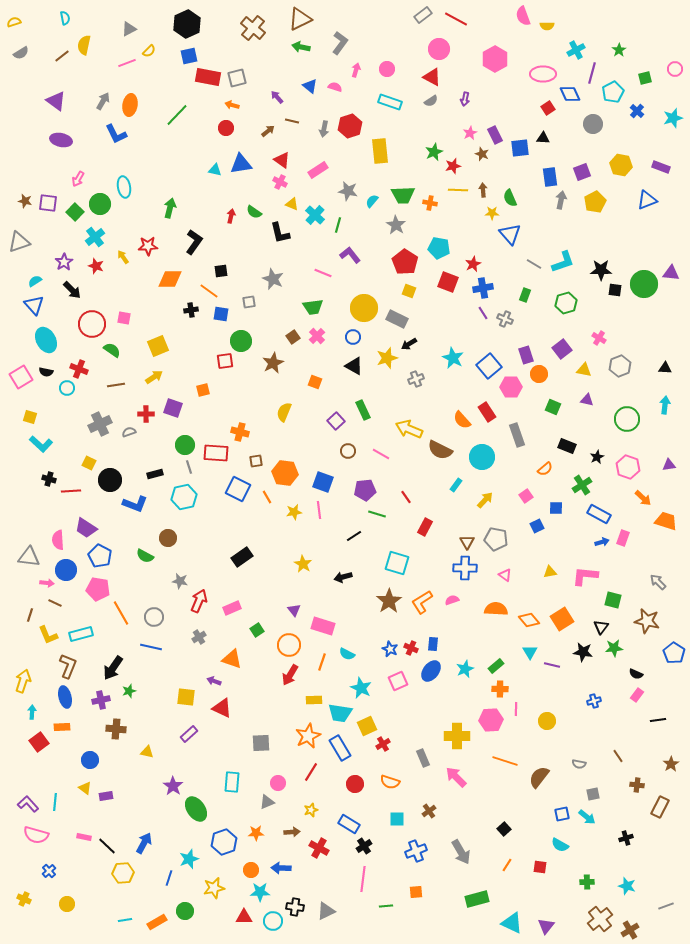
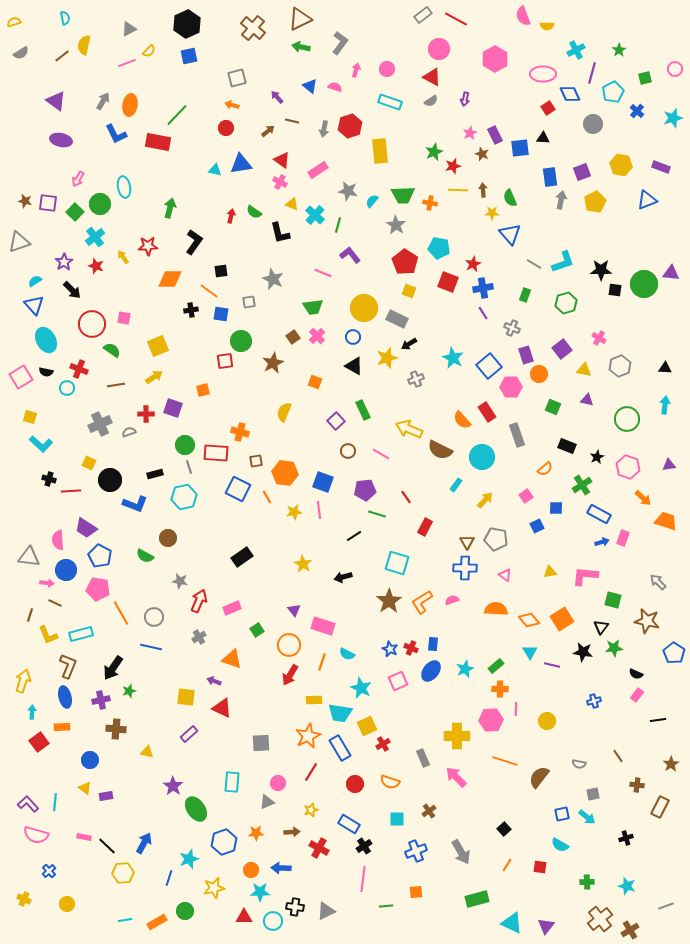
red rectangle at (208, 77): moved 50 px left, 65 px down
gray cross at (505, 319): moved 7 px right, 9 px down
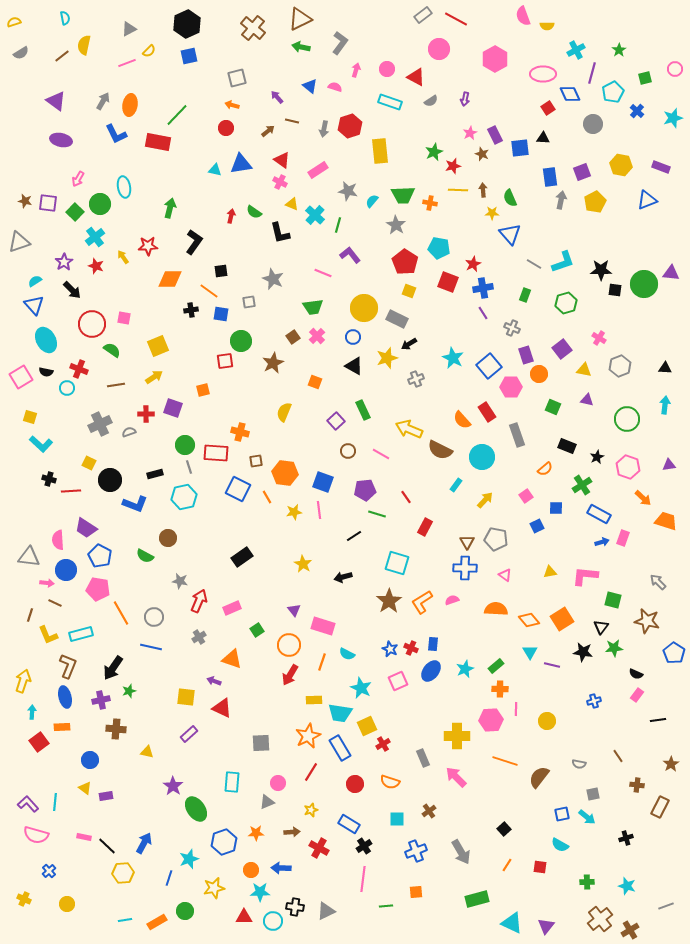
red triangle at (432, 77): moved 16 px left
